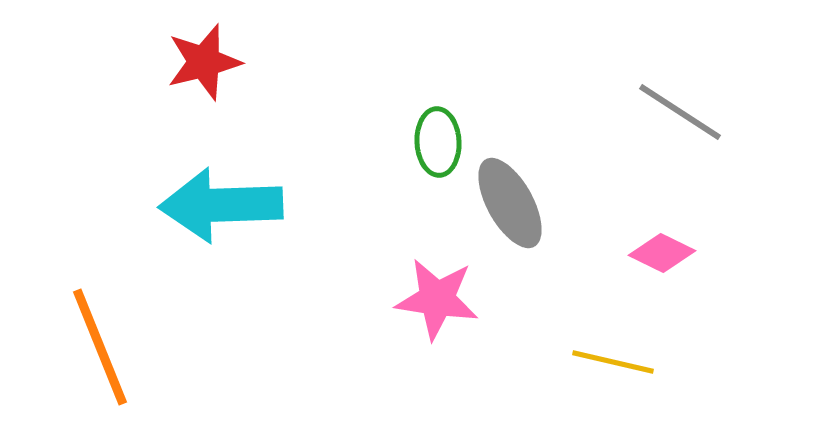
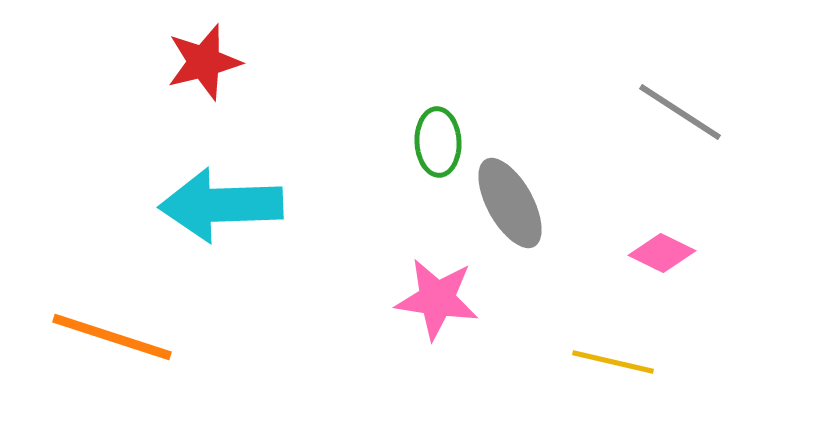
orange line: moved 12 px right, 10 px up; rotated 50 degrees counterclockwise
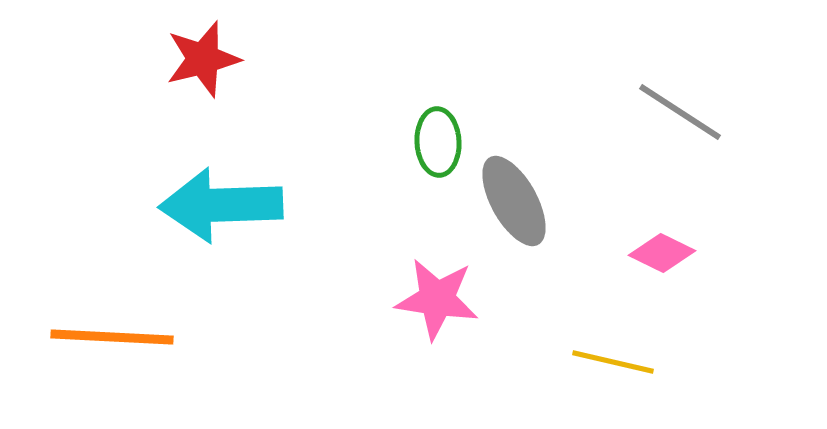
red star: moved 1 px left, 3 px up
gray ellipse: moved 4 px right, 2 px up
orange line: rotated 15 degrees counterclockwise
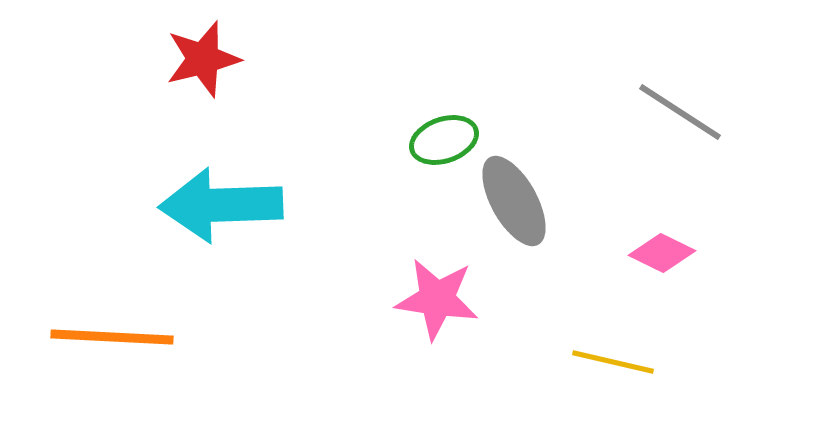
green ellipse: moved 6 px right, 2 px up; rotated 74 degrees clockwise
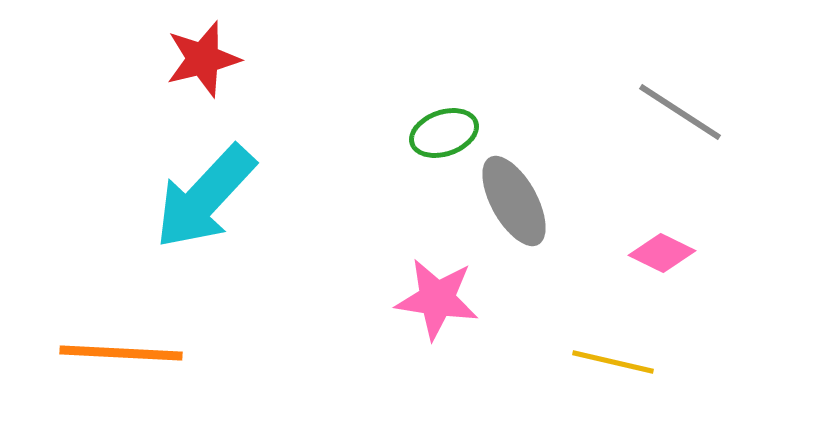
green ellipse: moved 7 px up
cyan arrow: moved 16 px left, 8 px up; rotated 45 degrees counterclockwise
orange line: moved 9 px right, 16 px down
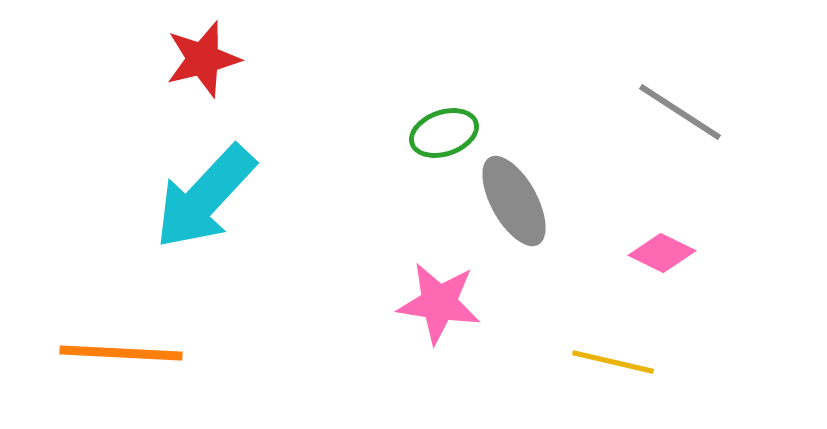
pink star: moved 2 px right, 4 px down
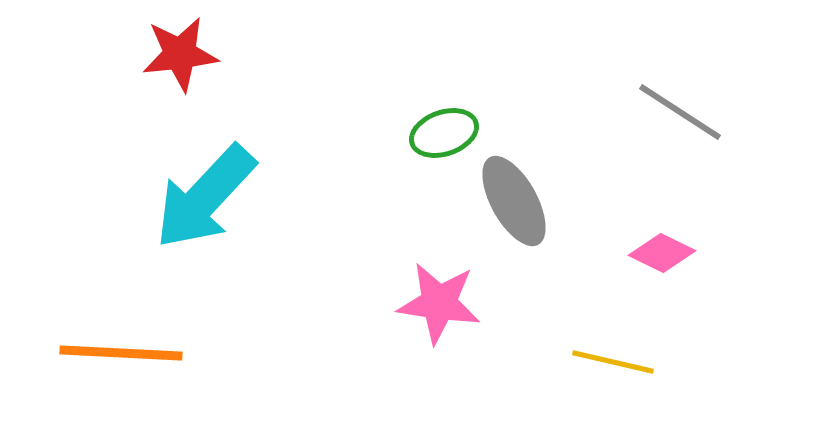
red star: moved 23 px left, 5 px up; rotated 8 degrees clockwise
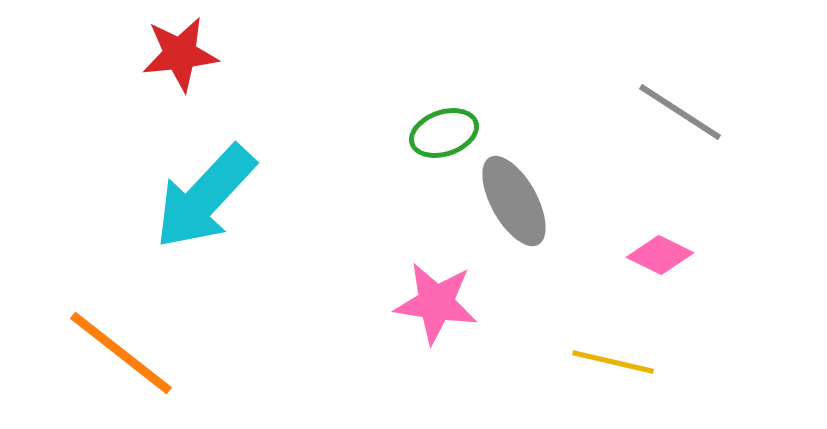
pink diamond: moved 2 px left, 2 px down
pink star: moved 3 px left
orange line: rotated 35 degrees clockwise
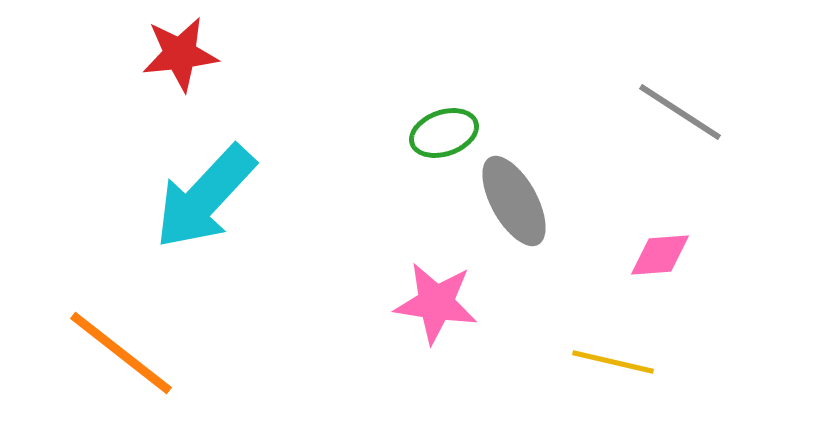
pink diamond: rotated 30 degrees counterclockwise
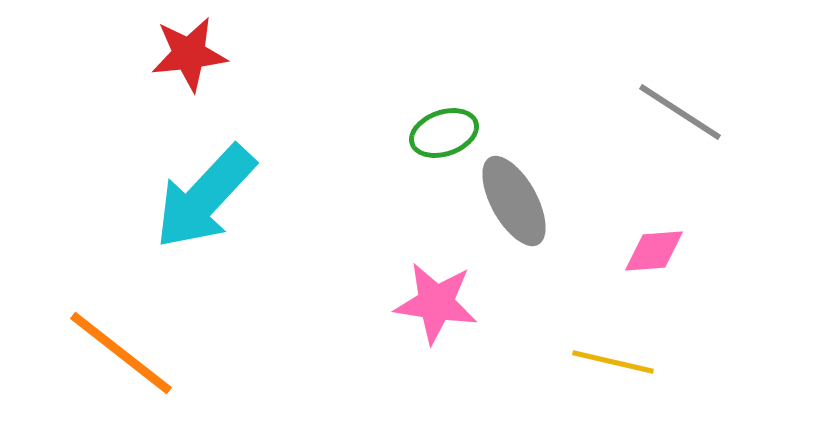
red star: moved 9 px right
pink diamond: moved 6 px left, 4 px up
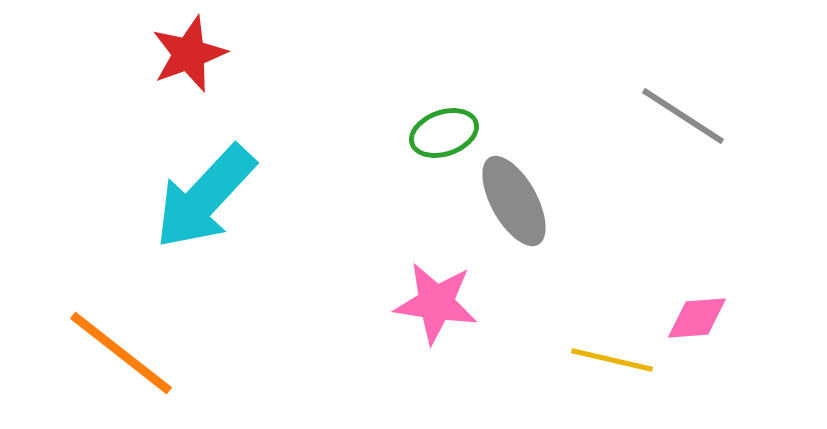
red star: rotated 14 degrees counterclockwise
gray line: moved 3 px right, 4 px down
pink diamond: moved 43 px right, 67 px down
yellow line: moved 1 px left, 2 px up
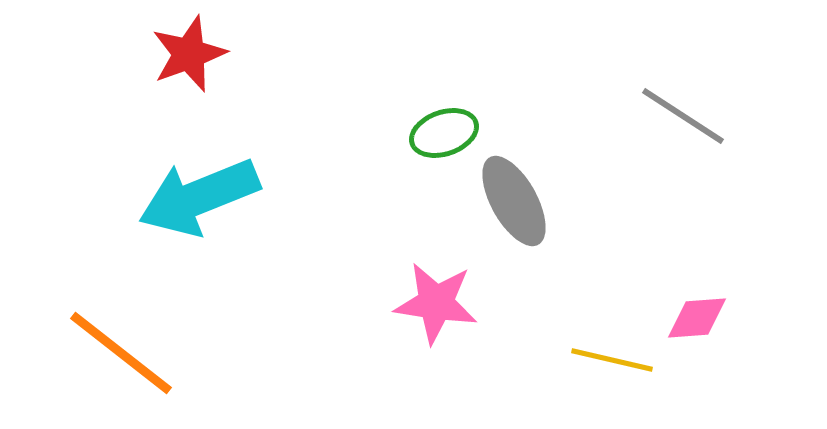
cyan arrow: moved 6 px left; rotated 25 degrees clockwise
